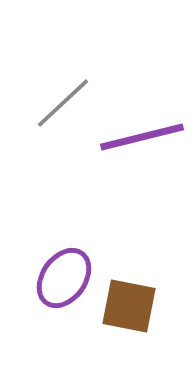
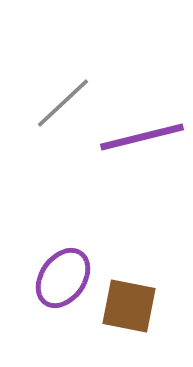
purple ellipse: moved 1 px left
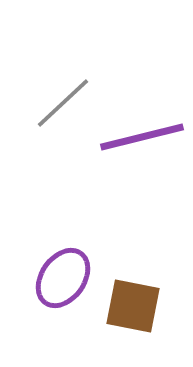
brown square: moved 4 px right
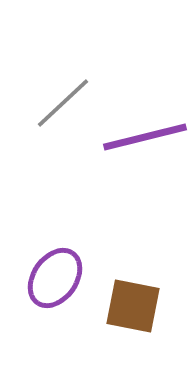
purple line: moved 3 px right
purple ellipse: moved 8 px left
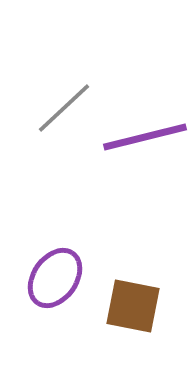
gray line: moved 1 px right, 5 px down
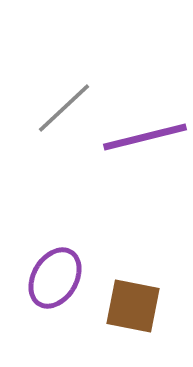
purple ellipse: rotated 4 degrees counterclockwise
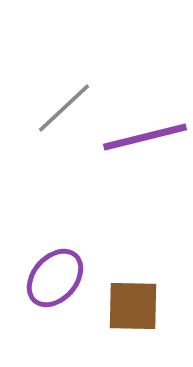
purple ellipse: rotated 10 degrees clockwise
brown square: rotated 10 degrees counterclockwise
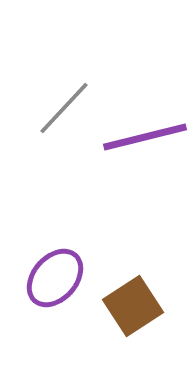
gray line: rotated 4 degrees counterclockwise
brown square: rotated 34 degrees counterclockwise
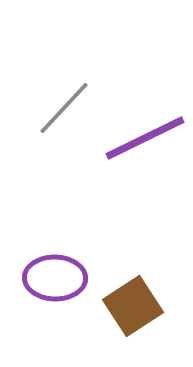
purple line: moved 1 px down; rotated 12 degrees counterclockwise
purple ellipse: rotated 50 degrees clockwise
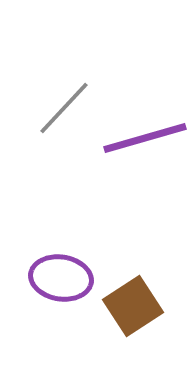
purple line: rotated 10 degrees clockwise
purple ellipse: moved 6 px right; rotated 8 degrees clockwise
